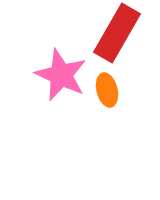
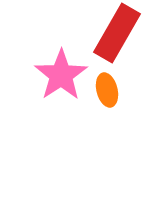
pink star: rotated 14 degrees clockwise
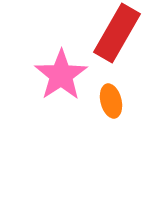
orange ellipse: moved 4 px right, 11 px down
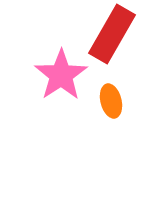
red rectangle: moved 5 px left, 1 px down
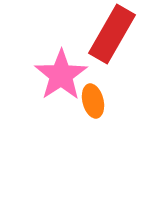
orange ellipse: moved 18 px left
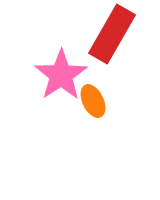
orange ellipse: rotated 12 degrees counterclockwise
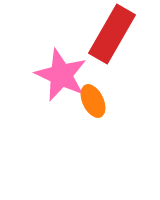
pink star: rotated 14 degrees counterclockwise
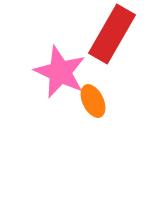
pink star: moved 1 px left, 3 px up
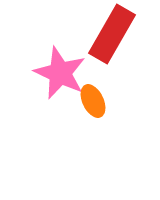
pink star: moved 1 px down
